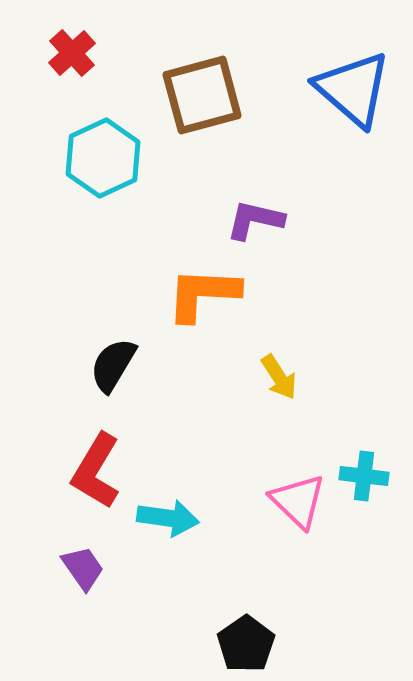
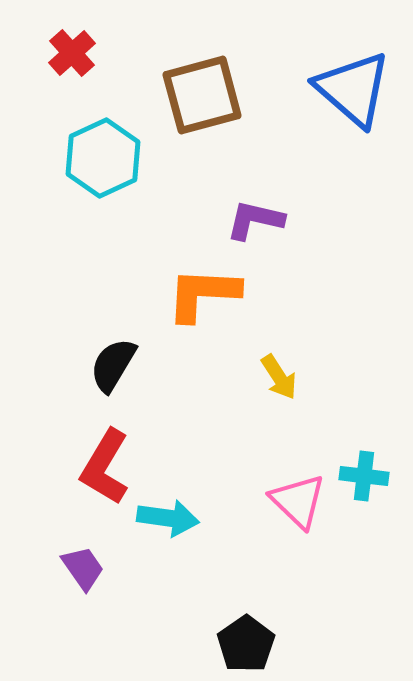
red L-shape: moved 9 px right, 4 px up
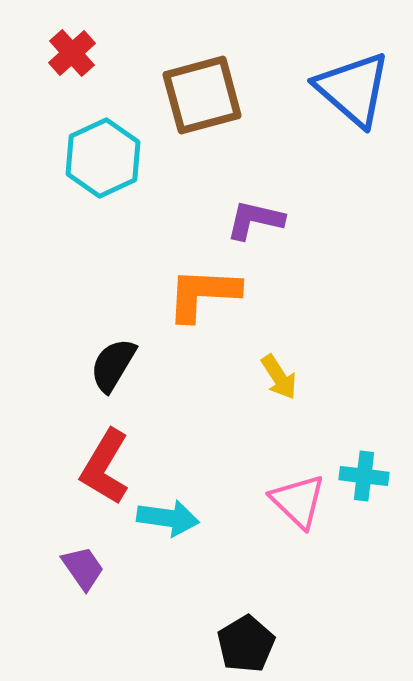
black pentagon: rotated 4 degrees clockwise
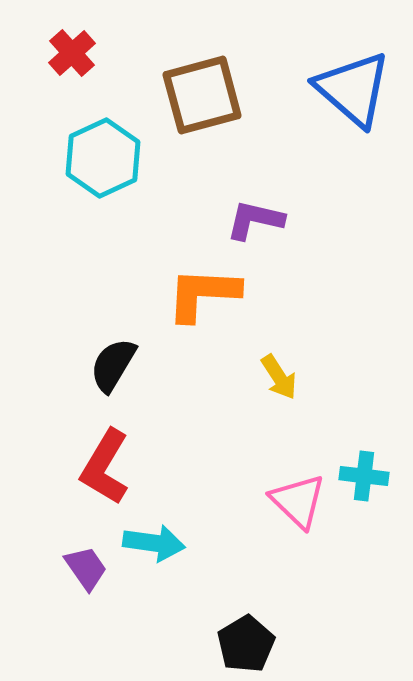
cyan arrow: moved 14 px left, 25 px down
purple trapezoid: moved 3 px right
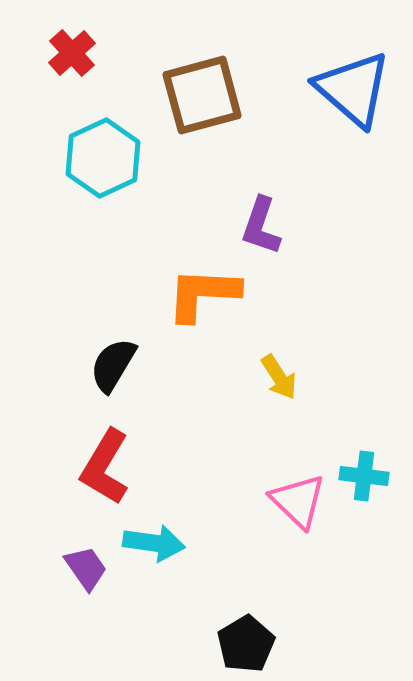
purple L-shape: moved 6 px right, 6 px down; rotated 84 degrees counterclockwise
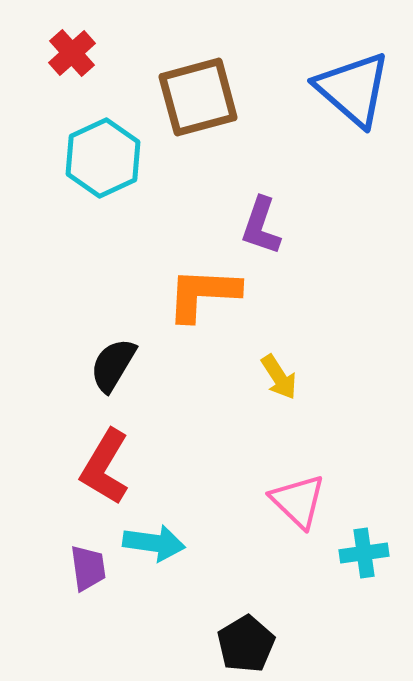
brown square: moved 4 px left, 2 px down
cyan cross: moved 77 px down; rotated 15 degrees counterclockwise
purple trapezoid: moved 2 px right; rotated 27 degrees clockwise
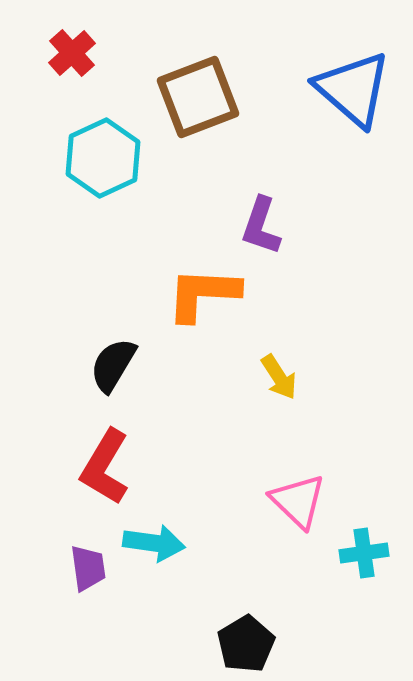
brown square: rotated 6 degrees counterclockwise
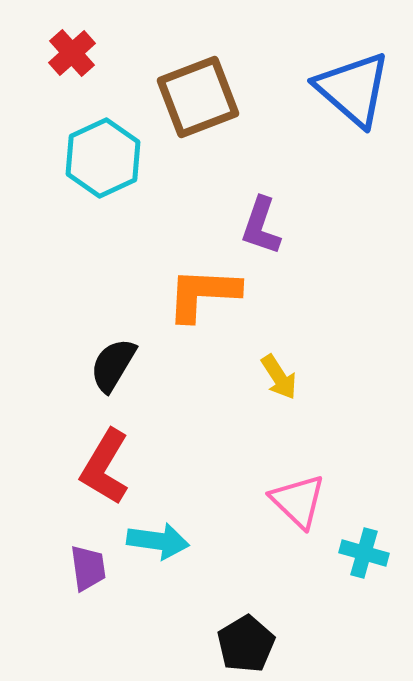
cyan arrow: moved 4 px right, 2 px up
cyan cross: rotated 24 degrees clockwise
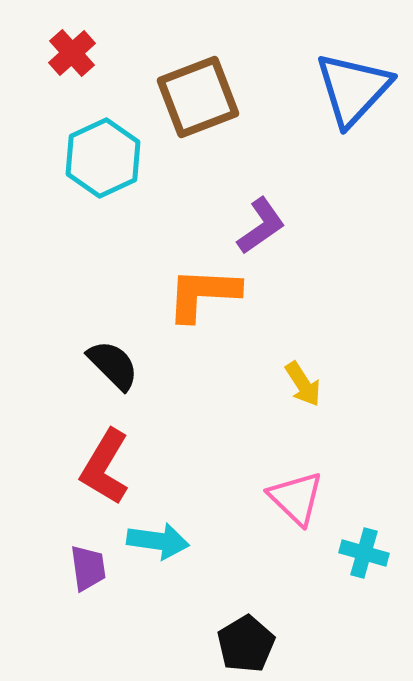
blue triangle: rotated 32 degrees clockwise
purple L-shape: rotated 144 degrees counterclockwise
black semicircle: rotated 104 degrees clockwise
yellow arrow: moved 24 px right, 7 px down
pink triangle: moved 2 px left, 3 px up
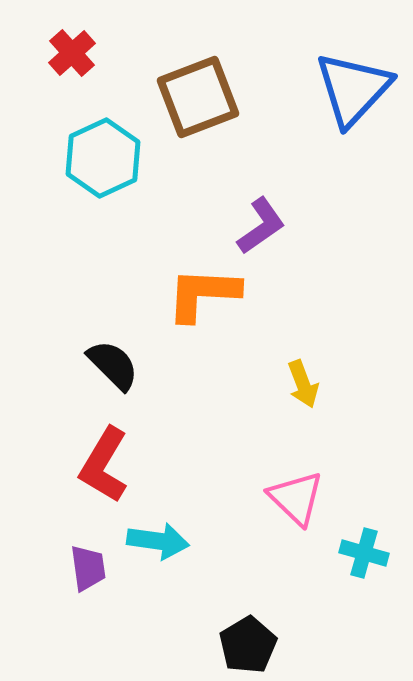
yellow arrow: rotated 12 degrees clockwise
red L-shape: moved 1 px left, 2 px up
black pentagon: moved 2 px right, 1 px down
